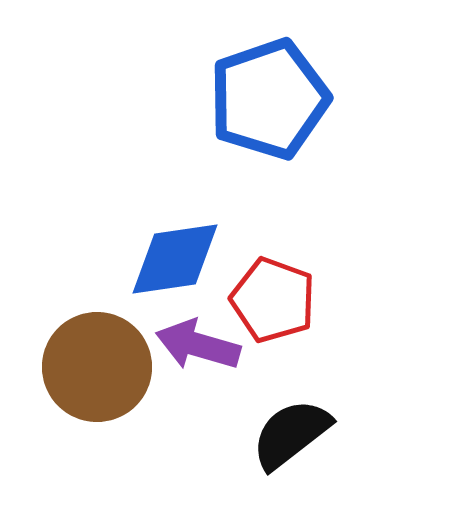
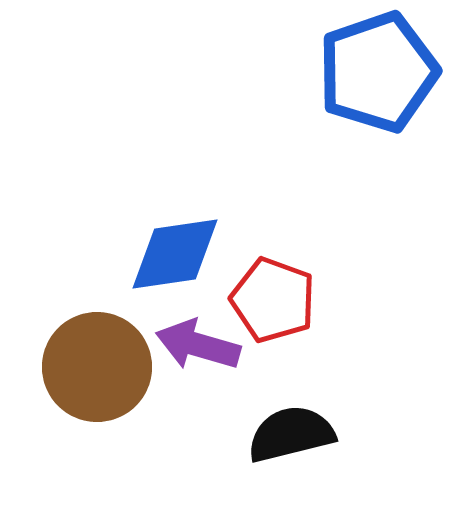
blue pentagon: moved 109 px right, 27 px up
blue diamond: moved 5 px up
black semicircle: rotated 24 degrees clockwise
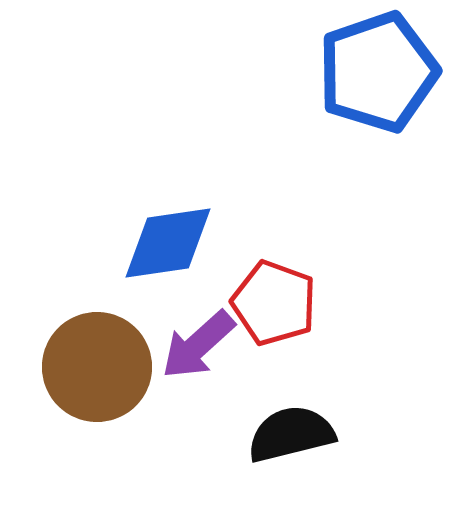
blue diamond: moved 7 px left, 11 px up
red pentagon: moved 1 px right, 3 px down
purple arrow: rotated 58 degrees counterclockwise
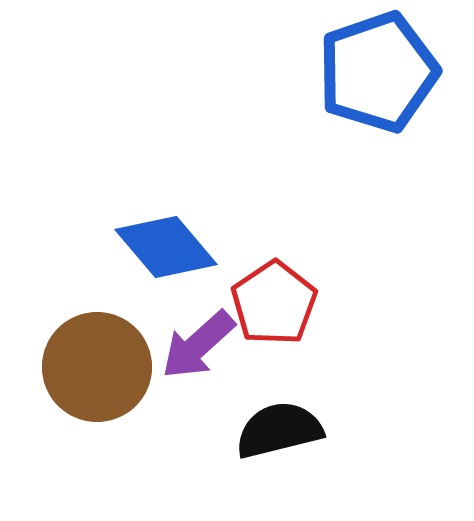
blue diamond: moved 2 px left, 4 px down; rotated 58 degrees clockwise
red pentagon: rotated 18 degrees clockwise
black semicircle: moved 12 px left, 4 px up
